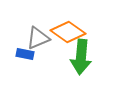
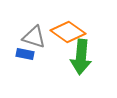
gray triangle: moved 4 px left, 1 px up; rotated 40 degrees clockwise
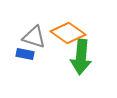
orange diamond: moved 1 px down
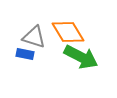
orange diamond: moved 1 px up; rotated 24 degrees clockwise
green arrow: rotated 68 degrees counterclockwise
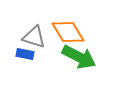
green arrow: moved 2 px left
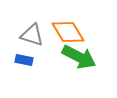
gray triangle: moved 2 px left, 2 px up
blue rectangle: moved 1 px left, 6 px down
